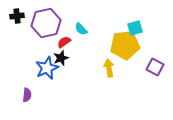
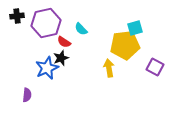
red semicircle: rotated 112 degrees counterclockwise
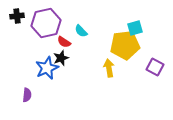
cyan semicircle: moved 2 px down
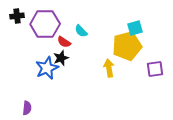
purple hexagon: moved 1 px left, 1 px down; rotated 12 degrees clockwise
yellow pentagon: moved 2 px right, 1 px down; rotated 8 degrees counterclockwise
purple square: moved 2 px down; rotated 36 degrees counterclockwise
purple semicircle: moved 13 px down
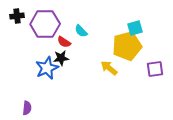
black star: rotated 14 degrees clockwise
yellow arrow: rotated 42 degrees counterclockwise
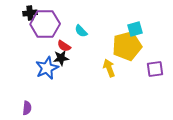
black cross: moved 13 px right, 3 px up
cyan square: moved 1 px down
red semicircle: moved 4 px down
yellow arrow: rotated 30 degrees clockwise
